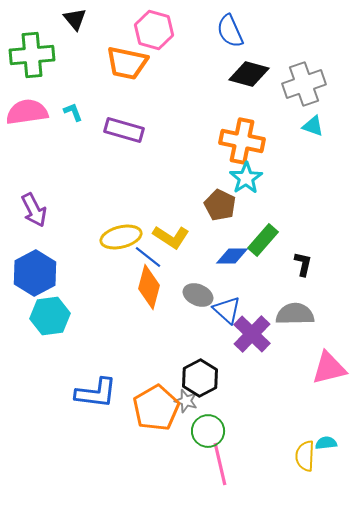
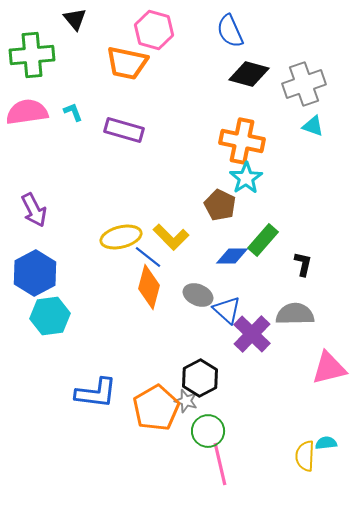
yellow L-shape: rotated 12 degrees clockwise
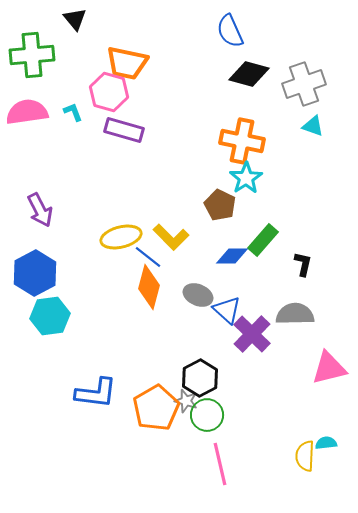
pink hexagon: moved 45 px left, 62 px down
purple arrow: moved 6 px right
green circle: moved 1 px left, 16 px up
